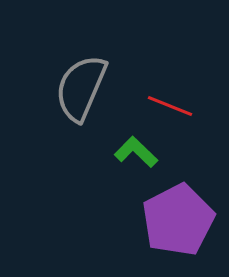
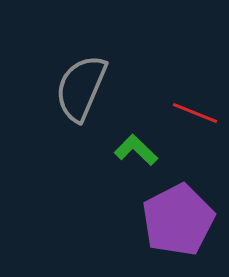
red line: moved 25 px right, 7 px down
green L-shape: moved 2 px up
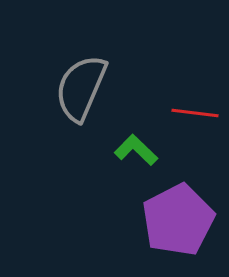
red line: rotated 15 degrees counterclockwise
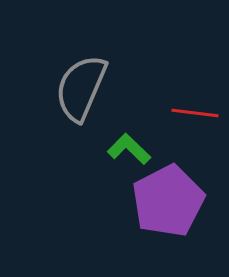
green L-shape: moved 7 px left, 1 px up
purple pentagon: moved 10 px left, 19 px up
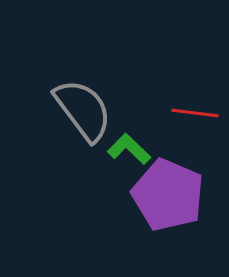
gray semicircle: moved 2 px right, 22 px down; rotated 120 degrees clockwise
purple pentagon: moved 6 px up; rotated 22 degrees counterclockwise
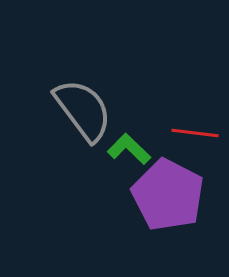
red line: moved 20 px down
purple pentagon: rotated 4 degrees clockwise
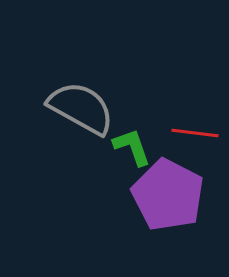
gray semicircle: moved 2 px left, 2 px up; rotated 24 degrees counterclockwise
green L-shape: moved 3 px right, 2 px up; rotated 27 degrees clockwise
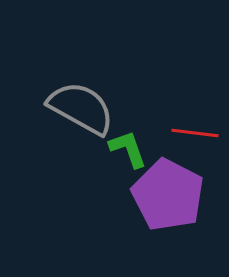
green L-shape: moved 4 px left, 2 px down
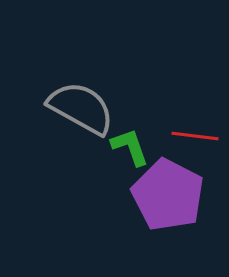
red line: moved 3 px down
green L-shape: moved 2 px right, 2 px up
